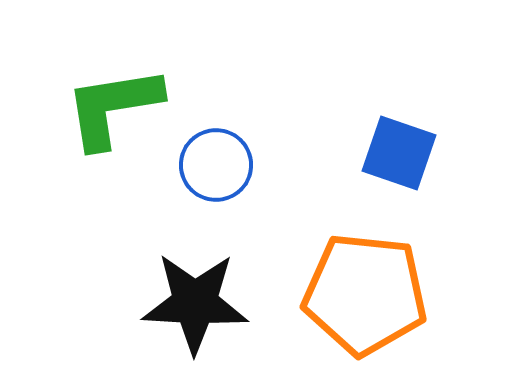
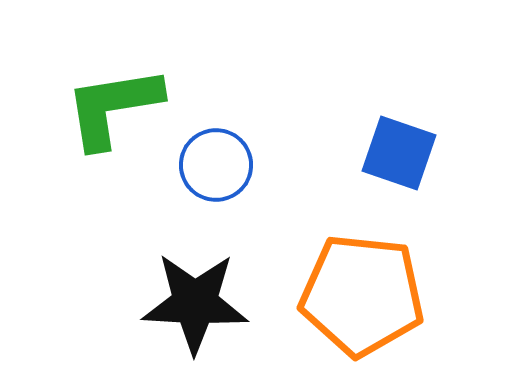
orange pentagon: moved 3 px left, 1 px down
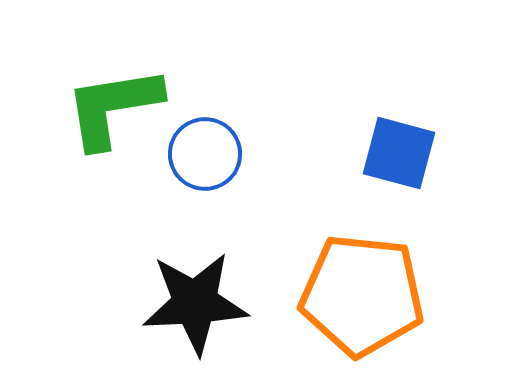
blue square: rotated 4 degrees counterclockwise
blue circle: moved 11 px left, 11 px up
black star: rotated 6 degrees counterclockwise
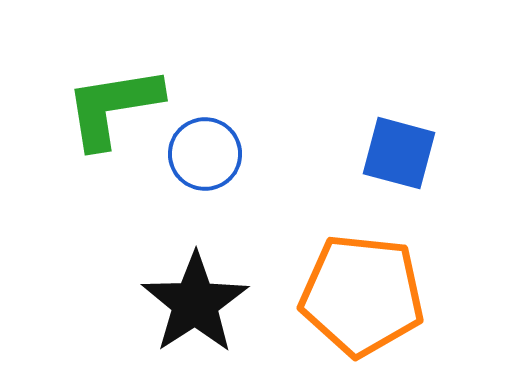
black star: rotated 30 degrees counterclockwise
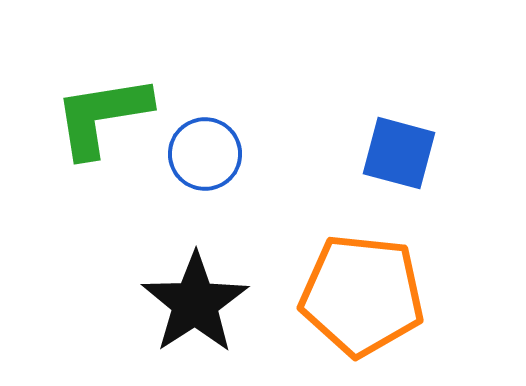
green L-shape: moved 11 px left, 9 px down
